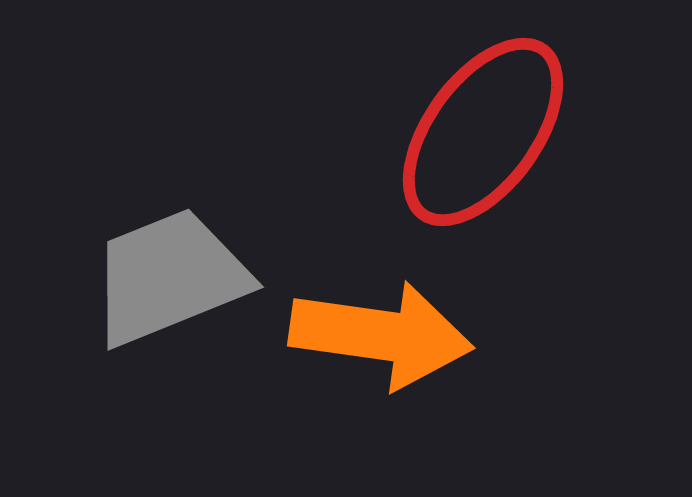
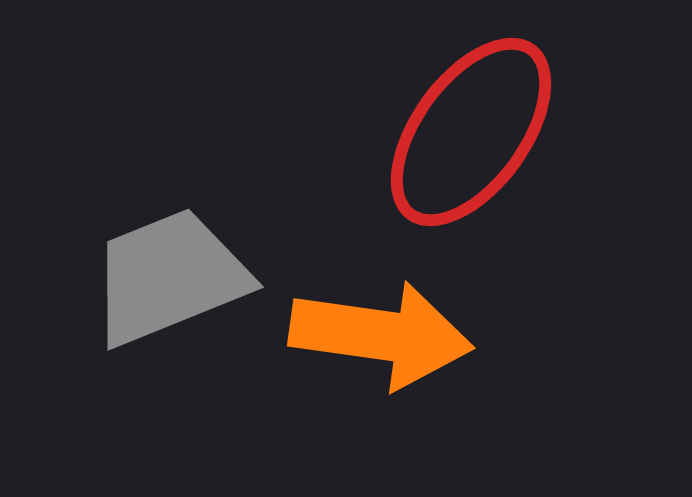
red ellipse: moved 12 px left
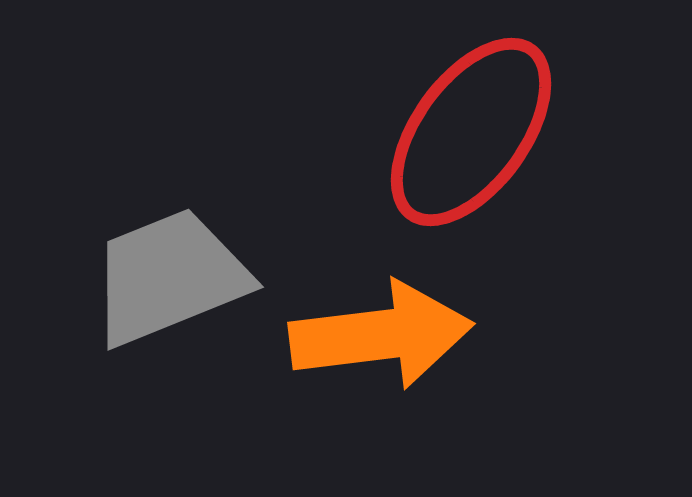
orange arrow: rotated 15 degrees counterclockwise
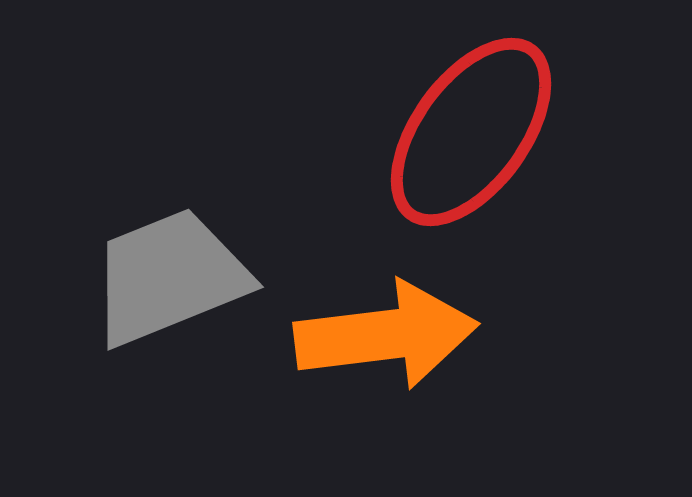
orange arrow: moved 5 px right
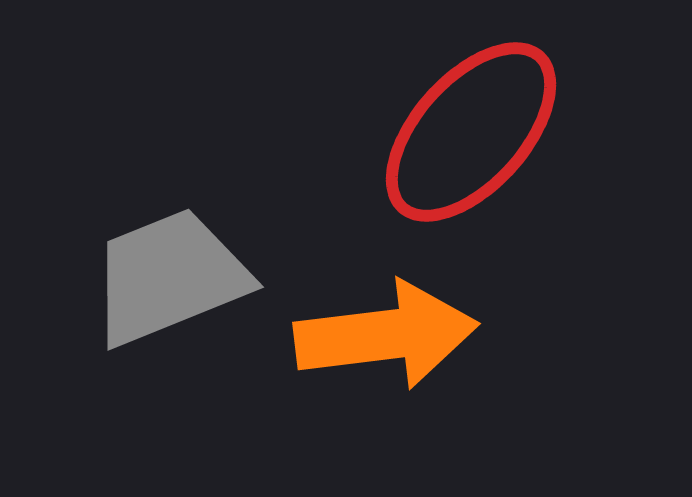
red ellipse: rotated 6 degrees clockwise
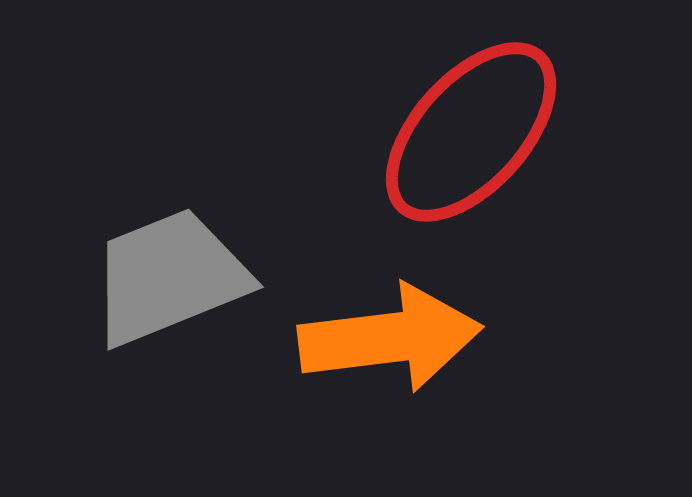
orange arrow: moved 4 px right, 3 px down
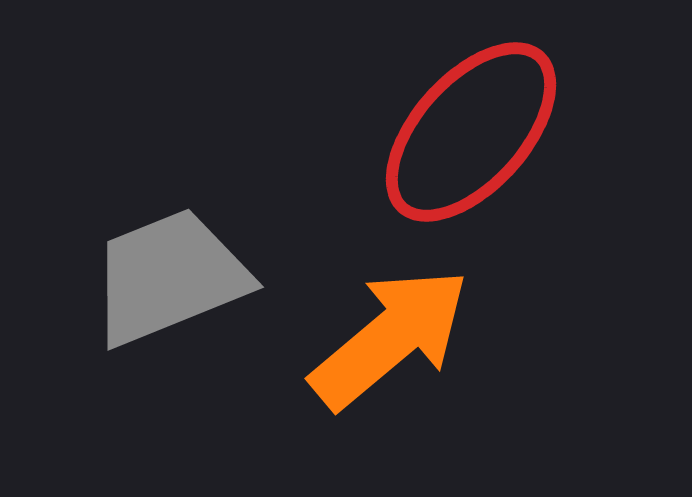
orange arrow: rotated 33 degrees counterclockwise
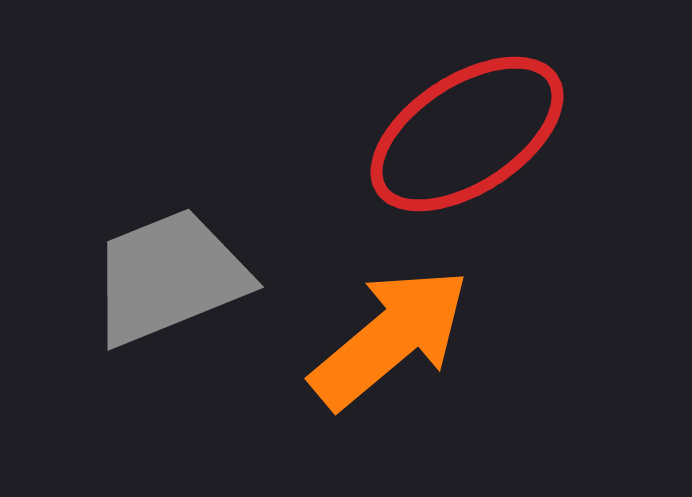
red ellipse: moved 4 px left, 2 px down; rotated 15 degrees clockwise
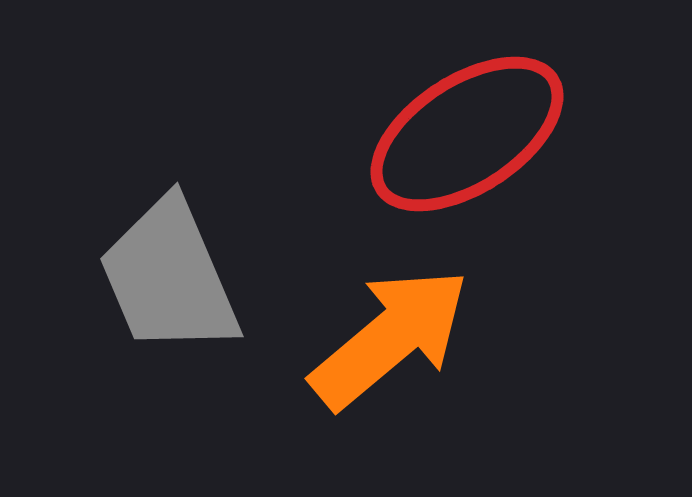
gray trapezoid: rotated 91 degrees counterclockwise
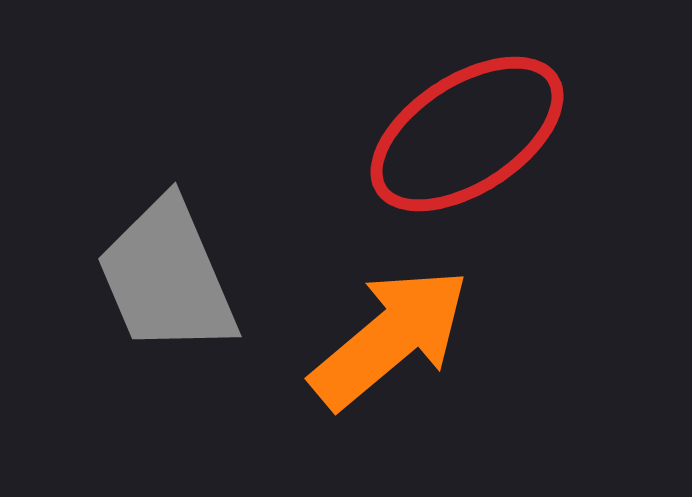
gray trapezoid: moved 2 px left
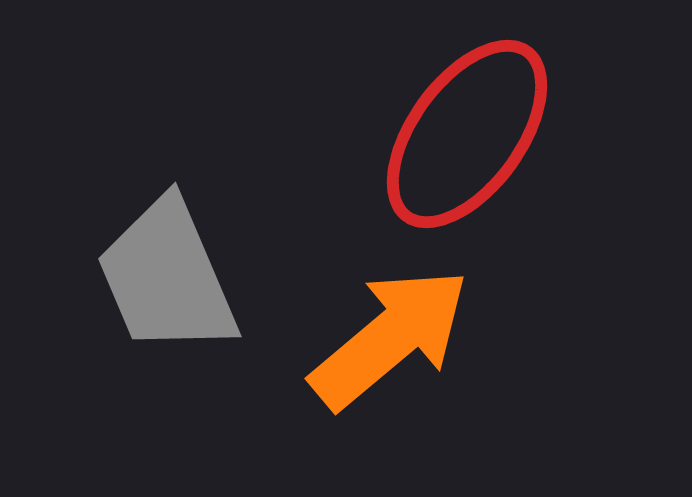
red ellipse: rotated 21 degrees counterclockwise
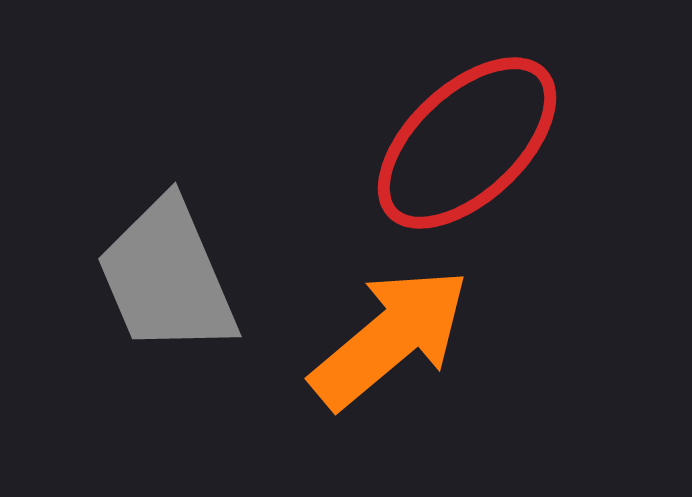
red ellipse: moved 9 px down; rotated 11 degrees clockwise
